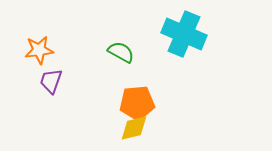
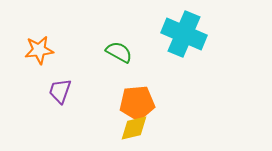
green semicircle: moved 2 px left
purple trapezoid: moved 9 px right, 10 px down
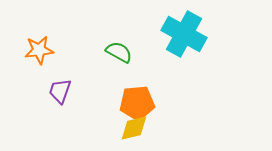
cyan cross: rotated 6 degrees clockwise
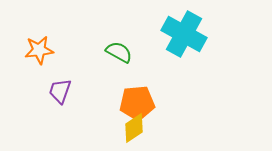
yellow diamond: rotated 20 degrees counterclockwise
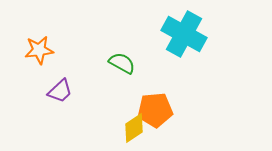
green semicircle: moved 3 px right, 11 px down
purple trapezoid: rotated 152 degrees counterclockwise
orange pentagon: moved 18 px right, 7 px down
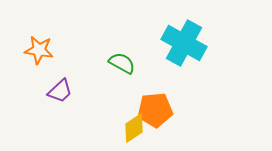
cyan cross: moved 9 px down
orange star: rotated 16 degrees clockwise
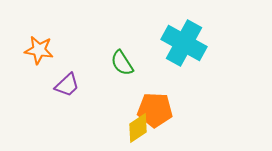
green semicircle: rotated 152 degrees counterclockwise
purple trapezoid: moved 7 px right, 6 px up
orange pentagon: rotated 8 degrees clockwise
yellow diamond: moved 4 px right
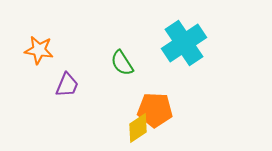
cyan cross: rotated 27 degrees clockwise
purple trapezoid: rotated 24 degrees counterclockwise
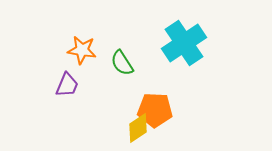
orange star: moved 43 px right
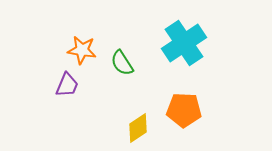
orange pentagon: moved 29 px right
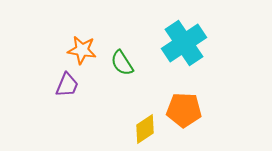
yellow diamond: moved 7 px right, 1 px down
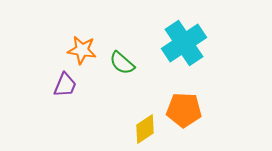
green semicircle: rotated 16 degrees counterclockwise
purple trapezoid: moved 2 px left
